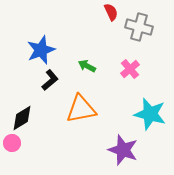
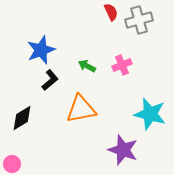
gray cross: moved 7 px up; rotated 32 degrees counterclockwise
pink cross: moved 8 px left, 4 px up; rotated 18 degrees clockwise
pink circle: moved 21 px down
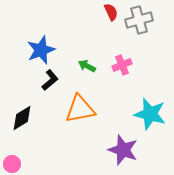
orange triangle: moved 1 px left
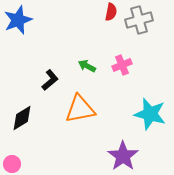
red semicircle: rotated 36 degrees clockwise
blue star: moved 23 px left, 30 px up
purple star: moved 6 px down; rotated 16 degrees clockwise
